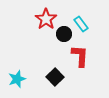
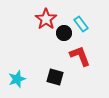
black circle: moved 1 px up
red L-shape: rotated 25 degrees counterclockwise
black square: rotated 30 degrees counterclockwise
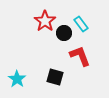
red star: moved 1 px left, 2 px down
cyan star: rotated 18 degrees counterclockwise
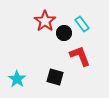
cyan rectangle: moved 1 px right
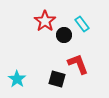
black circle: moved 2 px down
red L-shape: moved 2 px left, 8 px down
black square: moved 2 px right, 2 px down
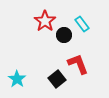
black square: rotated 36 degrees clockwise
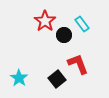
cyan star: moved 2 px right, 1 px up
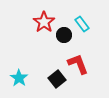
red star: moved 1 px left, 1 px down
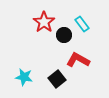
red L-shape: moved 4 px up; rotated 40 degrees counterclockwise
cyan star: moved 5 px right, 1 px up; rotated 24 degrees counterclockwise
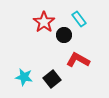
cyan rectangle: moved 3 px left, 5 px up
black square: moved 5 px left
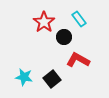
black circle: moved 2 px down
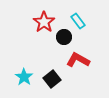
cyan rectangle: moved 1 px left, 2 px down
cyan star: rotated 24 degrees clockwise
